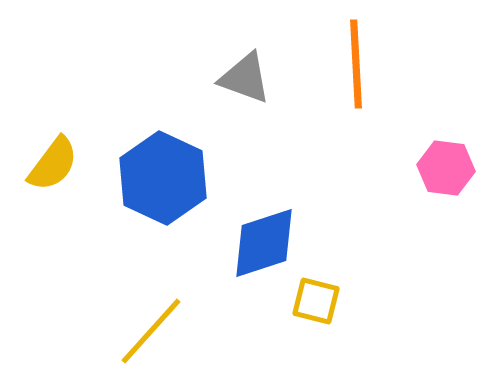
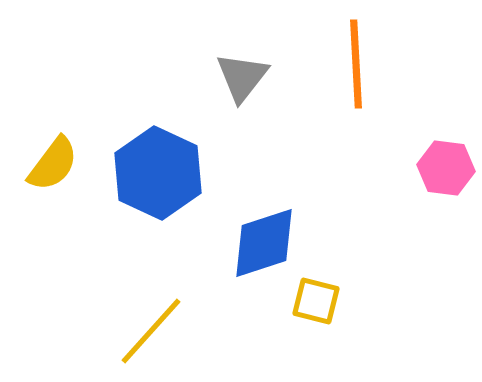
gray triangle: moved 3 px left, 1 px up; rotated 48 degrees clockwise
blue hexagon: moved 5 px left, 5 px up
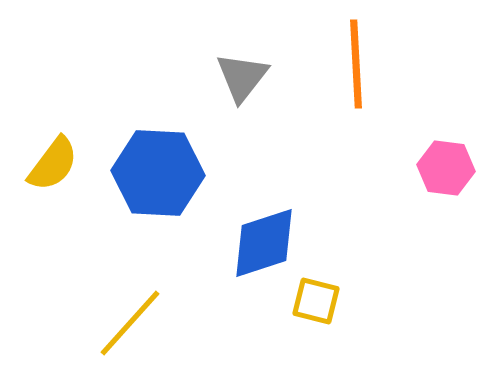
blue hexagon: rotated 22 degrees counterclockwise
yellow line: moved 21 px left, 8 px up
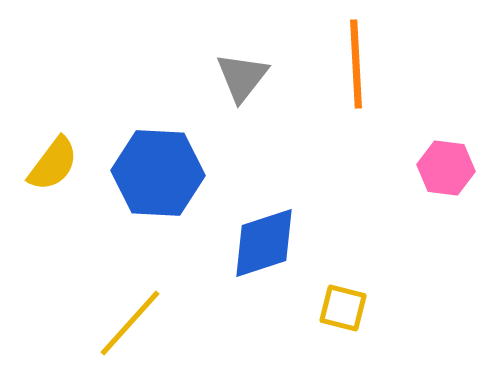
yellow square: moved 27 px right, 7 px down
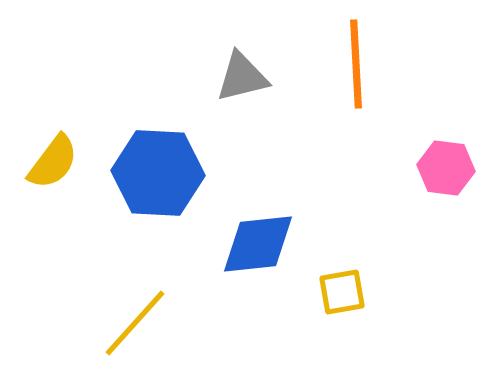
gray triangle: rotated 38 degrees clockwise
yellow semicircle: moved 2 px up
blue diamond: moved 6 px left, 1 px down; rotated 12 degrees clockwise
yellow square: moved 1 px left, 16 px up; rotated 24 degrees counterclockwise
yellow line: moved 5 px right
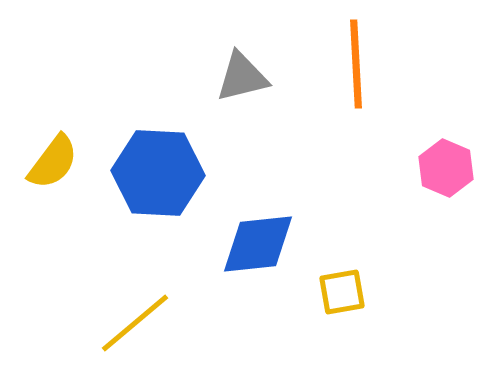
pink hexagon: rotated 16 degrees clockwise
yellow line: rotated 8 degrees clockwise
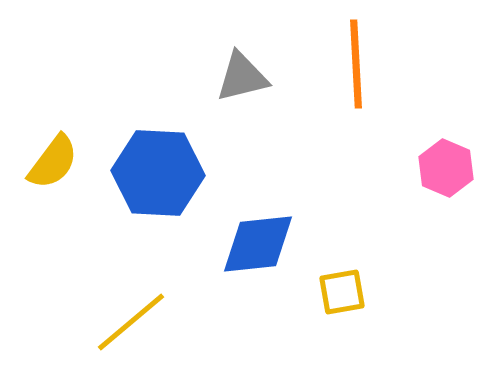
yellow line: moved 4 px left, 1 px up
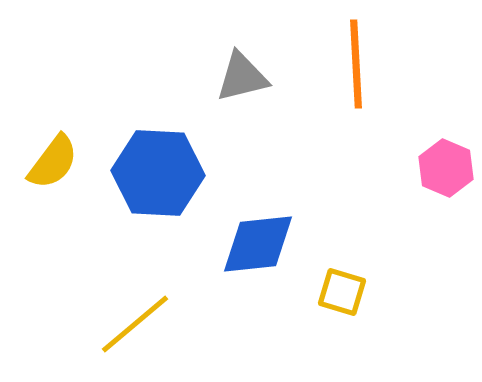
yellow square: rotated 27 degrees clockwise
yellow line: moved 4 px right, 2 px down
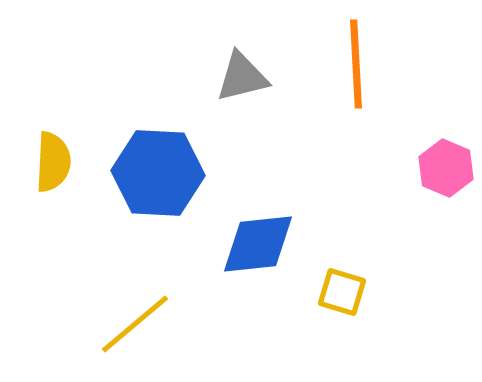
yellow semicircle: rotated 34 degrees counterclockwise
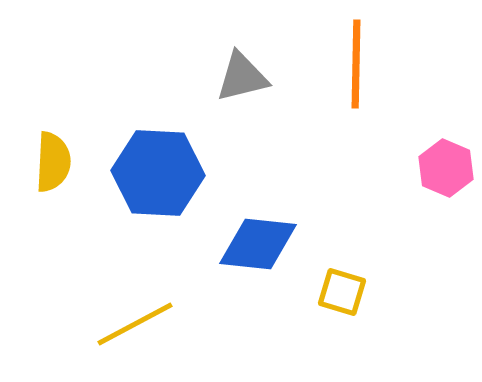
orange line: rotated 4 degrees clockwise
blue diamond: rotated 12 degrees clockwise
yellow line: rotated 12 degrees clockwise
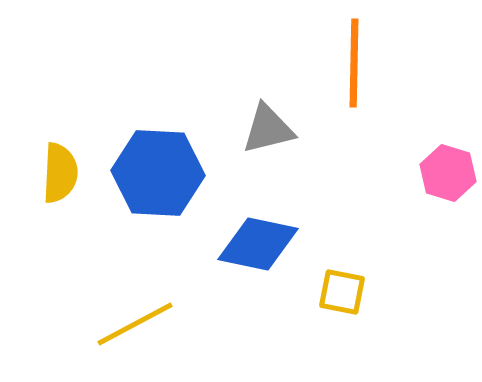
orange line: moved 2 px left, 1 px up
gray triangle: moved 26 px right, 52 px down
yellow semicircle: moved 7 px right, 11 px down
pink hexagon: moved 2 px right, 5 px down; rotated 6 degrees counterclockwise
blue diamond: rotated 6 degrees clockwise
yellow square: rotated 6 degrees counterclockwise
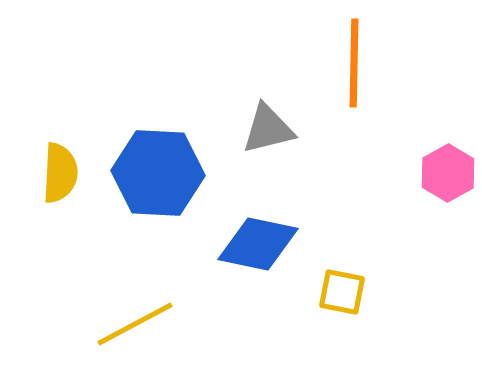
pink hexagon: rotated 14 degrees clockwise
